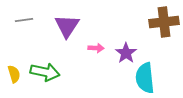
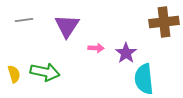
cyan semicircle: moved 1 px left, 1 px down
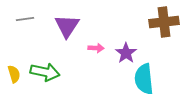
gray line: moved 1 px right, 1 px up
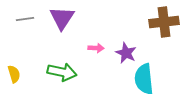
purple triangle: moved 5 px left, 8 px up
purple star: rotated 10 degrees counterclockwise
green arrow: moved 17 px right
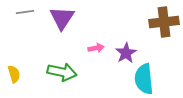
gray line: moved 7 px up
pink arrow: rotated 14 degrees counterclockwise
purple star: rotated 15 degrees clockwise
